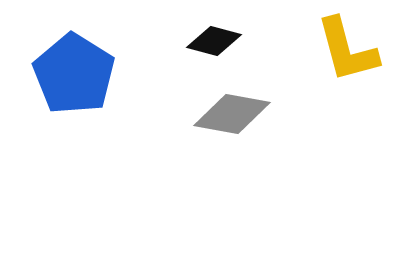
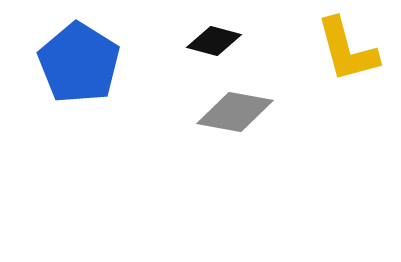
blue pentagon: moved 5 px right, 11 px up
gray diamond: moved 3 px right, 2 px up
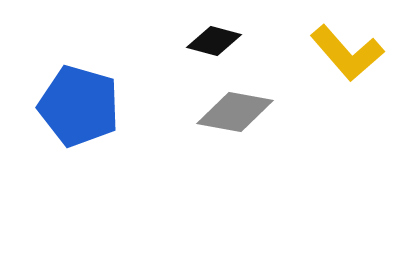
yellow L-shape: moved 3 px down; rotated 26 degrees counterclockwise
blue pentagon: moved 43 px down; rotated 16 degrees counterclockwise
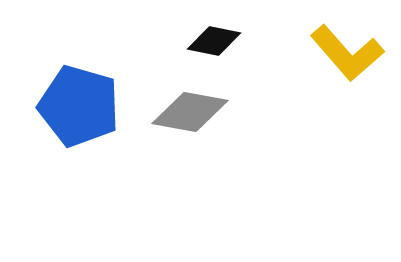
black diamond: rotated 4 degrees counterclockwise
gray diamond: moved 45 px left
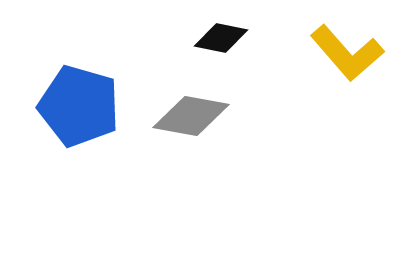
black diamond: moved 7 px right, 3 px up
gray diamond: moved 1 px right, 4 px down
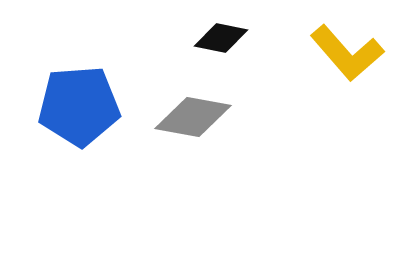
blue pentagon: rotated 20 degrees counterclockwise
gray diamond: moved 2 px right, 1 px down
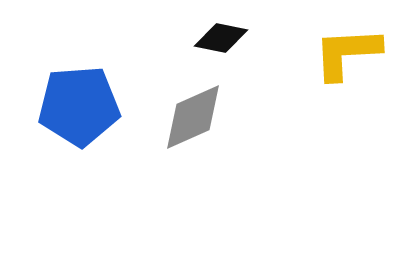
yellow L-shape: rotated 128 degrees clockwise
gray diamond: rotated 34 degrees counterclockwise
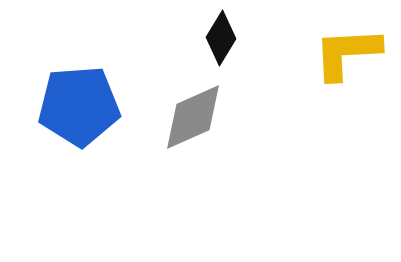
black diamond: rotated 70 degrees counterclockwise
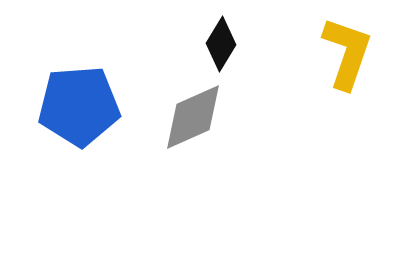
black diamond: moved 6 px down
yellow L-shape: rotated 112 degrees clockwise
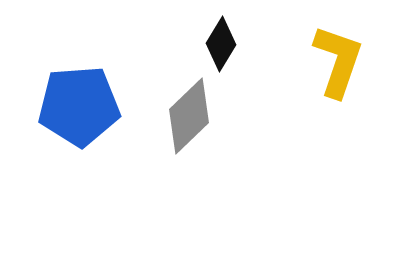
yellow L-shape: moved 9 px left, 8 px down
gray diamond: moved 4 px left, 1 px up; rotated 20 degrees counterclockwise
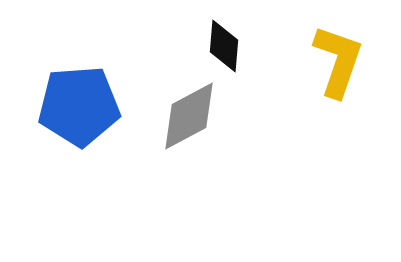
black diamond: moved 3 px right, 2 px down; rotated 26 degrees counterclockwise
gray diamond: rotated 16 degrees clockwise
